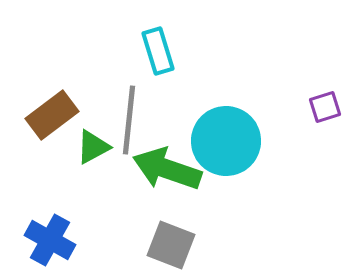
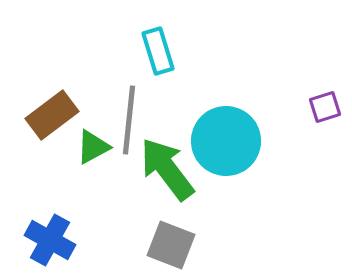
green arrow: rotated 34 degrees clockwise
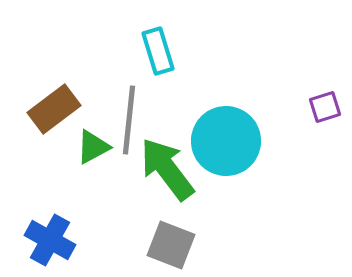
brown rectangle: moved 2 px right, 6 px up
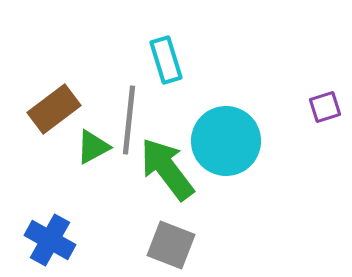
cyan rectangle: moved 8 px right, 9 px down
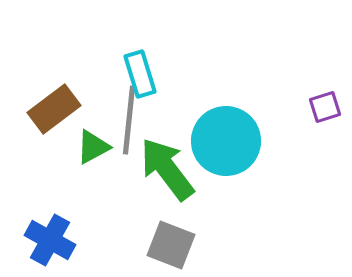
cyan rectangle: moved 26 px left, 14 px down
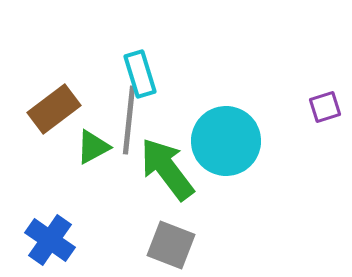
blue cross: rotated 6 degrees clockwise
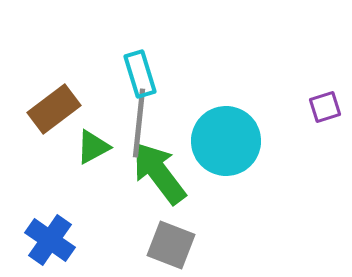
gray line: moved 10 px right, 3 px down
green arrow: moved 8 px left, 4 px down
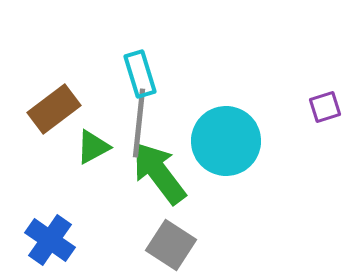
gray square: rotated 12 degrees clockwise
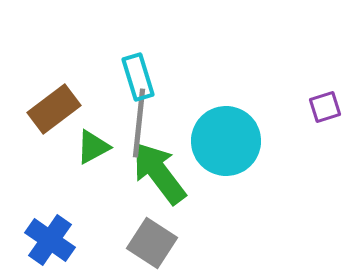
cyan rectangle: moved 2 px left, 3 px down
gray square: moved 19 px left, 2 px up
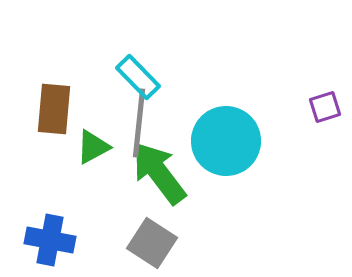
cyan rectangle: rotated 27 degrees counterclockwise
brown rectangle: rotated 48 degrees counterclockwise
blue cross: rotated 24 degrees counterclockwise
